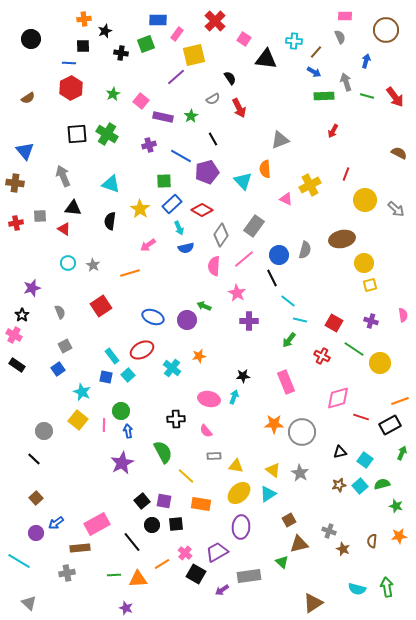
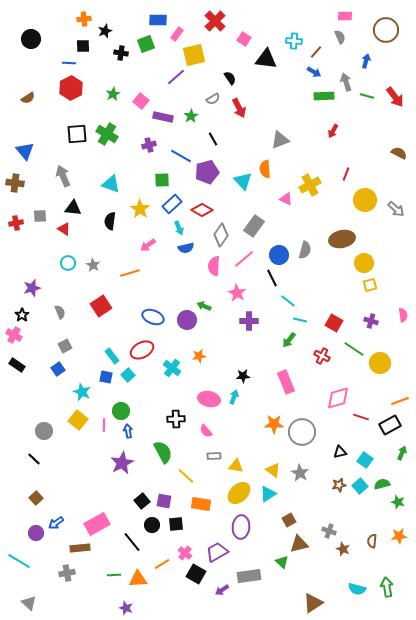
green square at (164, 181): moved 2 px left, 1 px up
green star at (396, 506): moved 2 px right, 4 px up
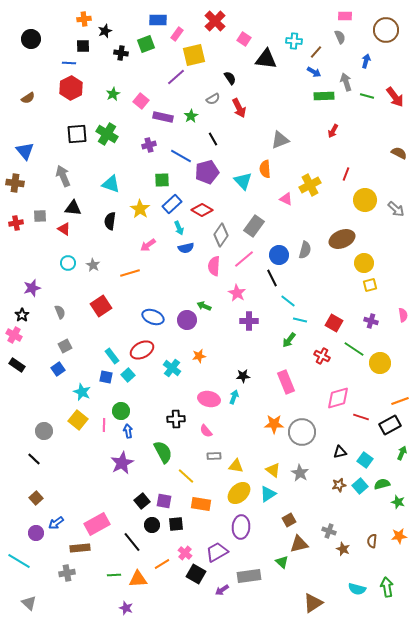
brown ellipse at (342, 239): rotated 10 degrees counterclockwise
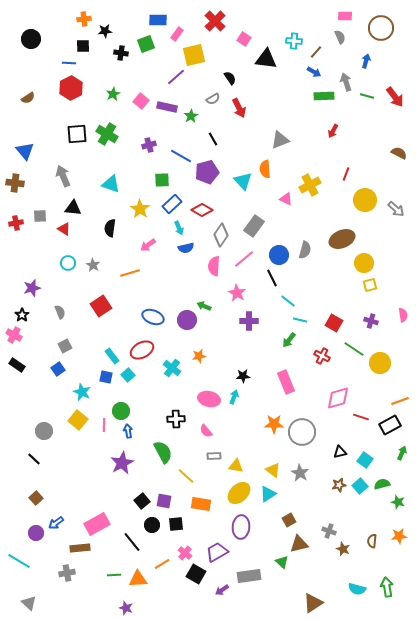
brown circle at (386, 30): moved 5 px left, 2 px up
black star at (105, 31): rotated 16 degrees clockwise
purple rectangle at (163, 117): moved 4 px right, 10 px up
black semicircle at (110, 221): moved 7 px down
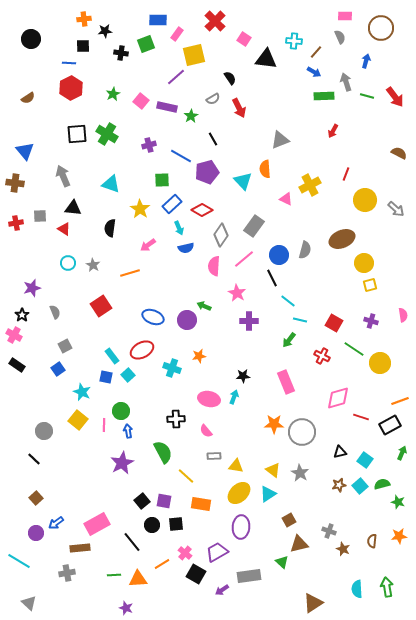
gray semicircle at (60, 312): moved 5 px left
cyan cross at (172, 368): rotated 18 degrees counterclockwise
cyan semicircle at (357, 589): rotated 72 degrees clockwise
